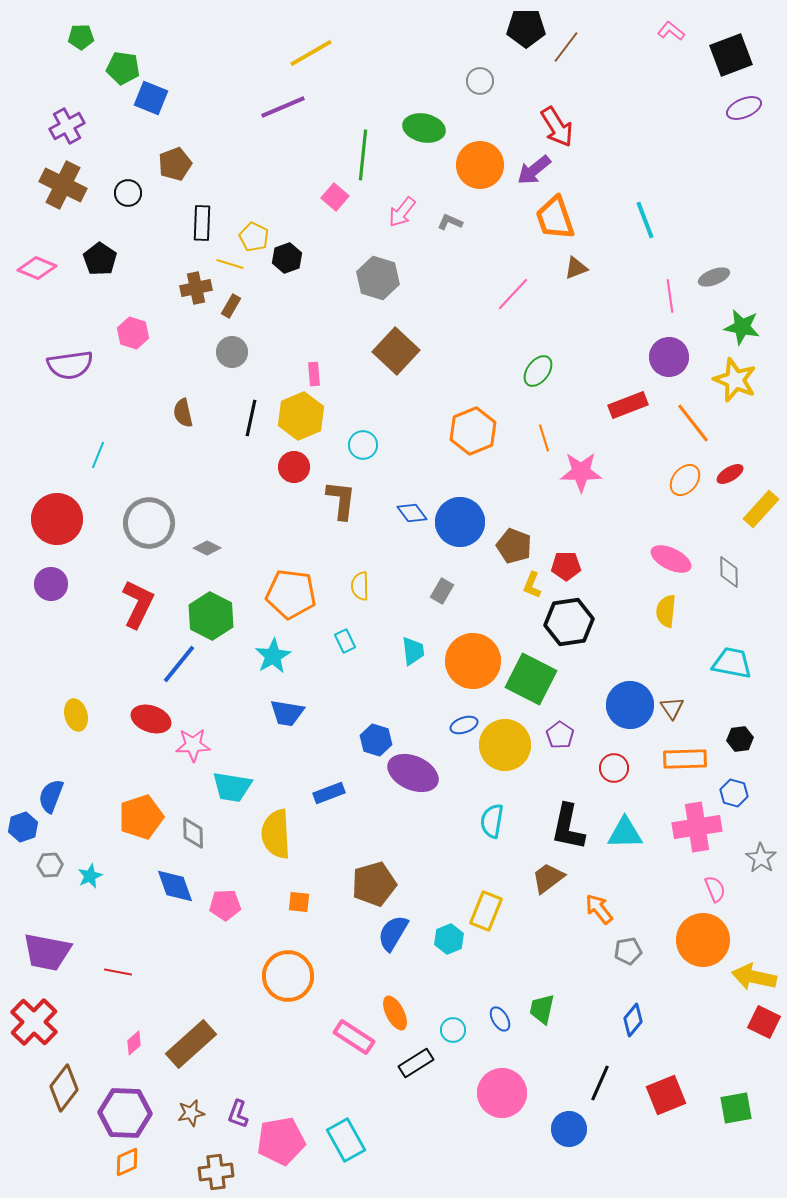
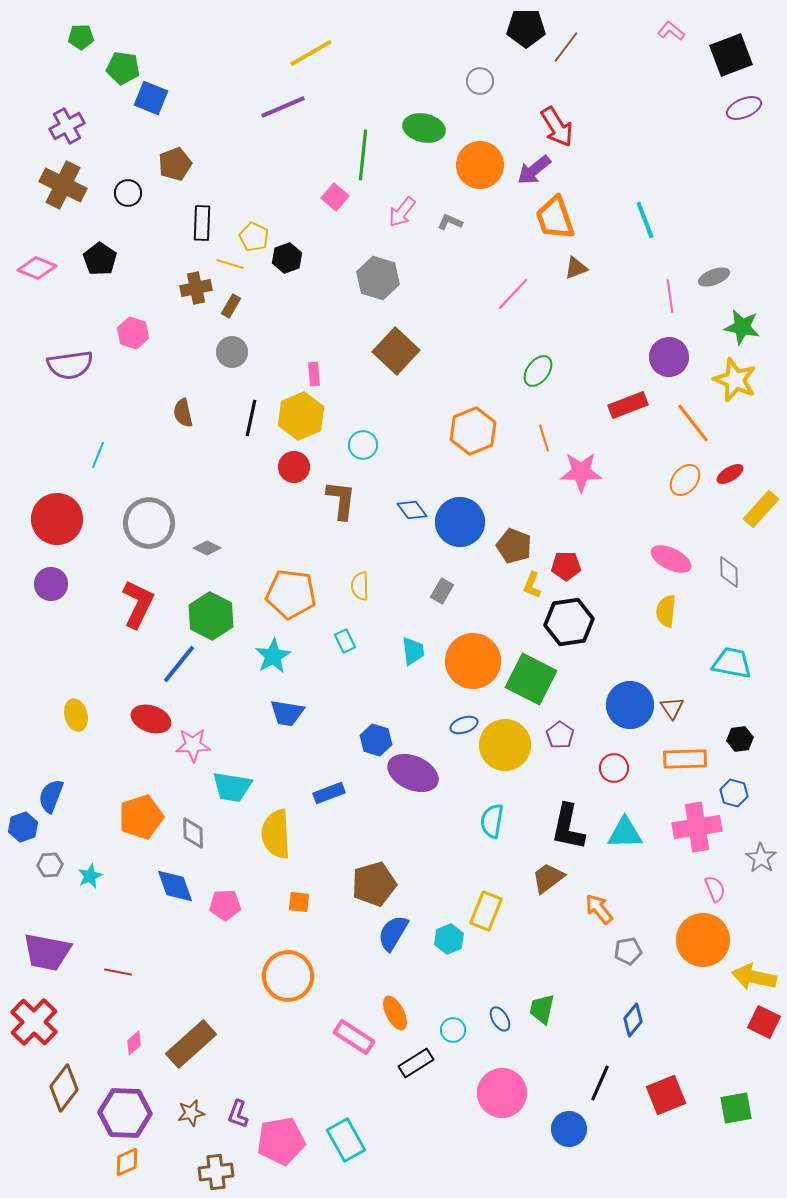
blue diamond at (412, 513): moved 3 px up
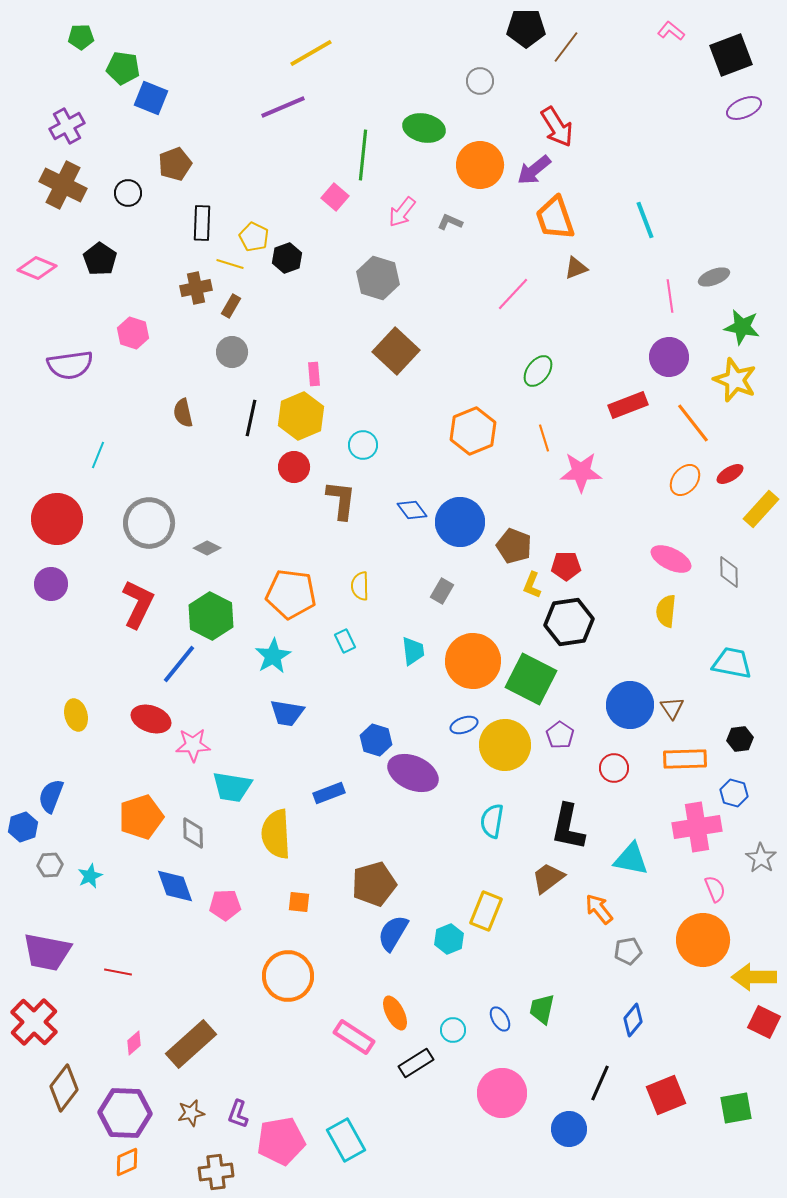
cyan triangle at (625, 833): moved 6 px right, 26 px down; rotated 12 degrees clockwise
yellow arrow at (754, 977): rotated 12 degrees counterclockwise
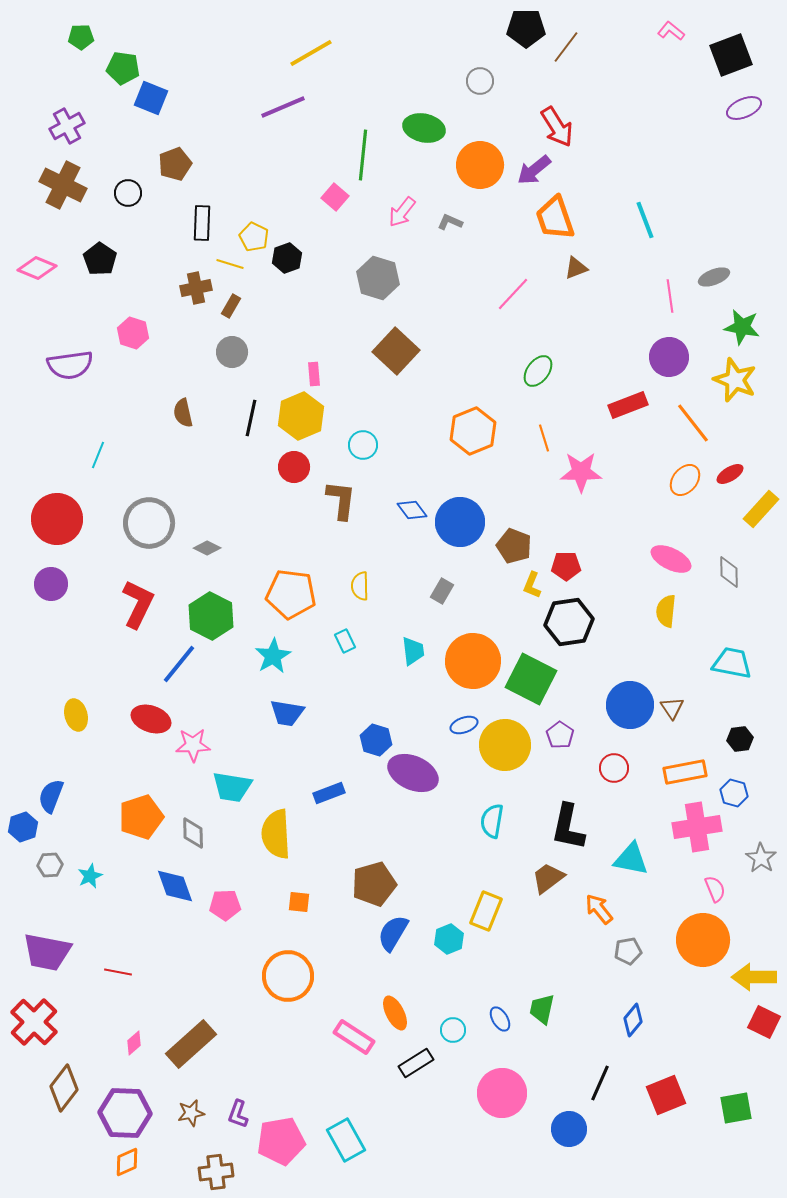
orange rectangle at (685, 759): moved 13 px down; rotated 9 degrees counterclockwise
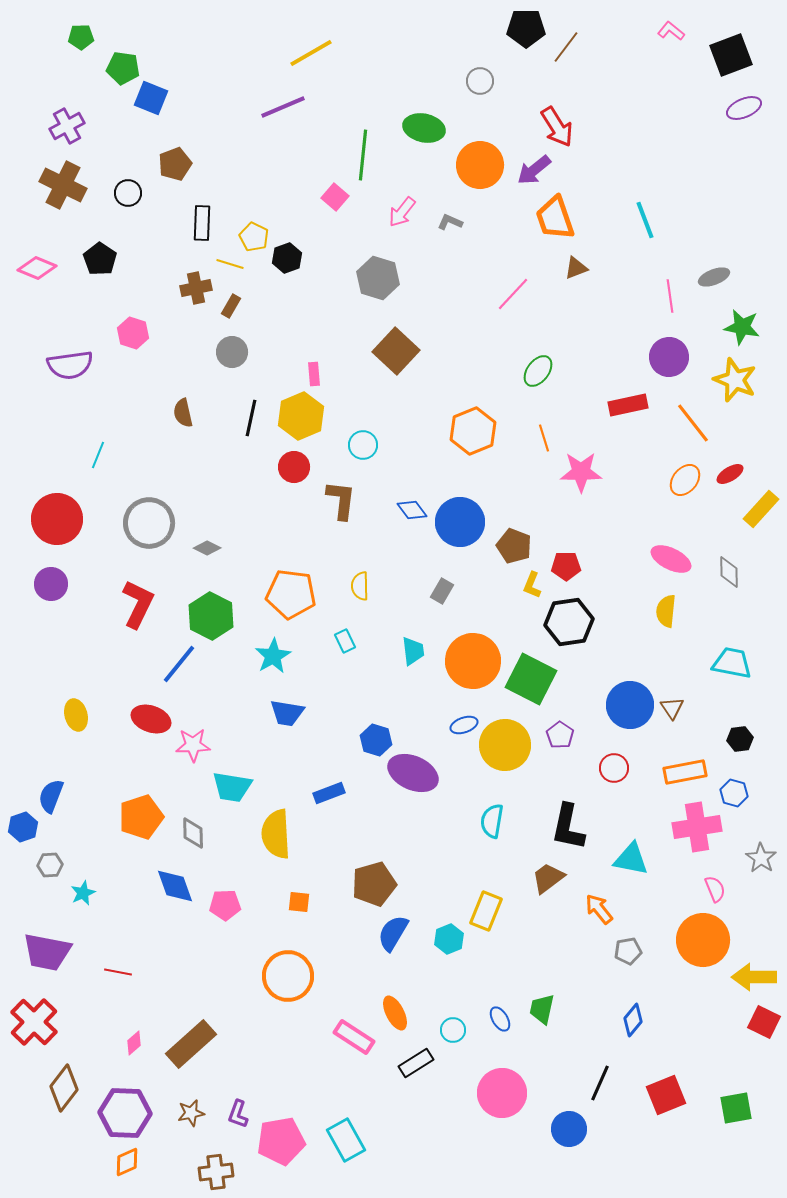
red rectangle at (628, 405): rotated 9 degrees clockwise
cyan star at (90, 876): moved 7 px left, 17 px down
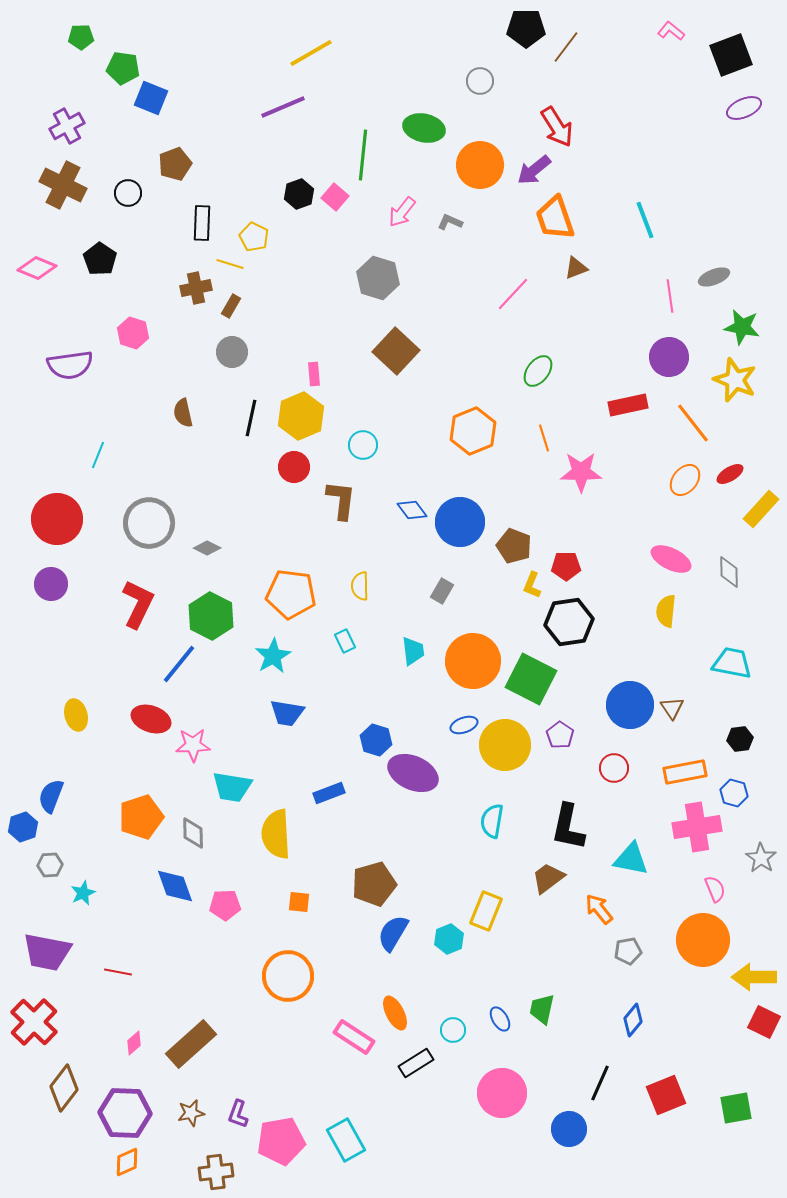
black hexagon at (287, 258): moved 12 px right, 64 px up
